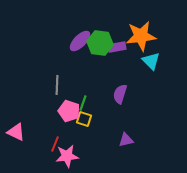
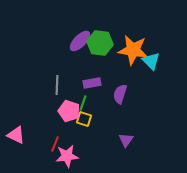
orange star: moved 8 px left, 14 px down; rotated 16 degrees clockwise
purple rectangle: moved 25 px left, 36 px down
pink triangle: moved 3 px down
purple triangle: rotated 42 degrees counterclockwise
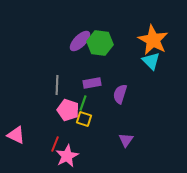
orange star: moved 20 px right, 10 px up; rotated 20 degrees clockwise
pink pentagon: moved 1 px left, 1 px up
pink star: rotated 20 degrees counterclockwise
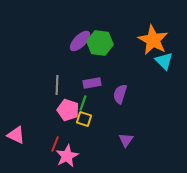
cyan triangle: moved 13 px right
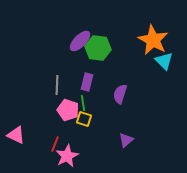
green hexagon: moved 2 px left, 5 px down
purple rectangle: moved 5 px left, 1 px up; rotated 66 degrees counterclockwise
green line: rotated 28 degrees counterclockwise
purple triangle: rotated 14 degrees clockwise
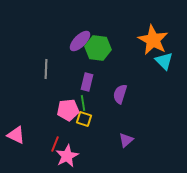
gray line: moved 11 px left, 16 px up
pink pentagon: rotated 25 degrees counterclockwise
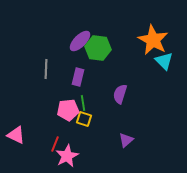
purple rectangle: moved 9 px left, 5 px up
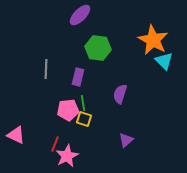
purple ellipse: moved 26 px up
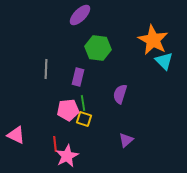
red line: rotated 28 degrees counterclockwise
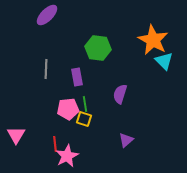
purple ellipse: moved 33 px left
purple rectangle: moved 1 px left; rotated 24 degrees counterclockwise
green line: moved 2 px right, 1 px down
pink pentagon: moved 1 px up
pink triangle: rotated 36 degrees clockwise
